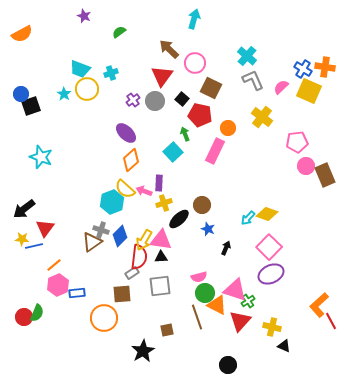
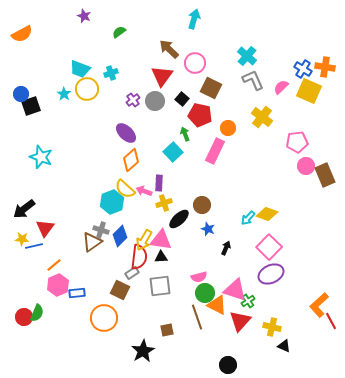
brown square at (122, 294): moved 2 px left, 4 px up; rotated 30 degrees clockwise
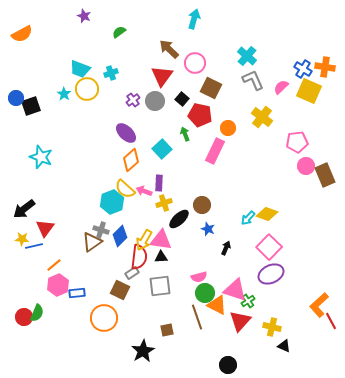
blue circle at (21, 94): moved 5 px left, 4 px down
cyan square at (173, 152): moved 11 px left, 3 px up
